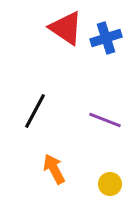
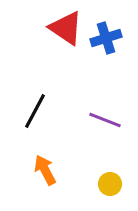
orange arrow: moved 9 px left, 1 px down
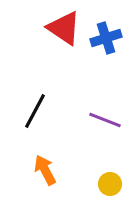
red triangle: moved 2 px left
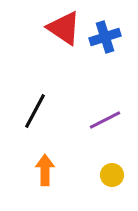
blue cross: moved 1 px left, 1 px up
purple line: rotated 48 degrees counterclockwise
orange arrow: rotated 28 degrees clockwise
yellow circle: moved 2 px right, 9 px up
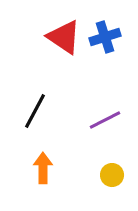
red triangle: moved 9 px down
orange arrow: moved 2 px left, 2 px up
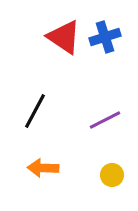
orange arrow: rotated 88 degrees counterclockwise
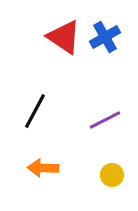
blue cross: rotated 12 degrees counterclockwise
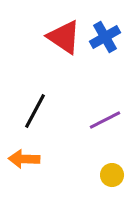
orange arrow: moved 19 px left, 9 px up
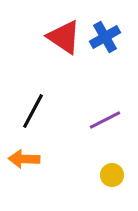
black line: moved 2 px left
